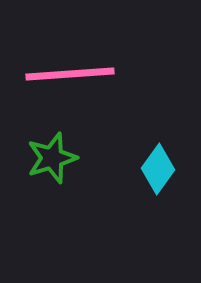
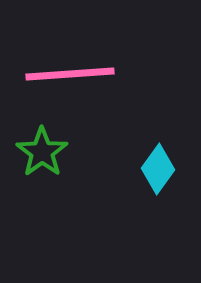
green star: moved 10 px left, 6 px up; rotated 18 degrees counterclockwise
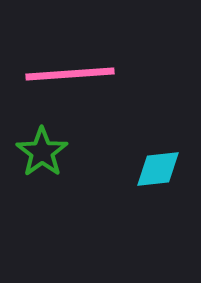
cyan diamond: rotated 48 degrees clockwise
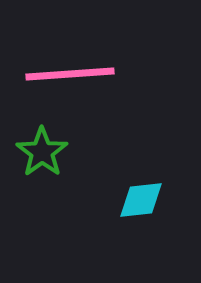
cyan diamond: moved 17 px left, 31 px down
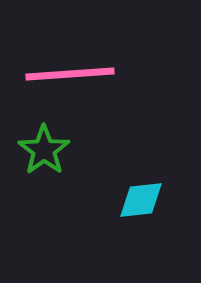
green star: moved 2 px right, 2 px up
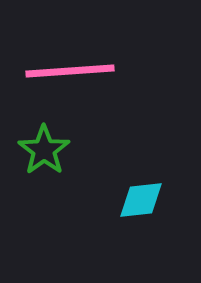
pink line: moved 3 px up
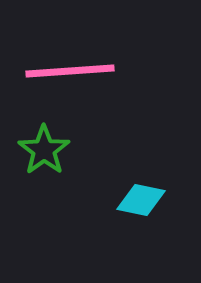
cyan diamond: rotated 18 degrees clockwise
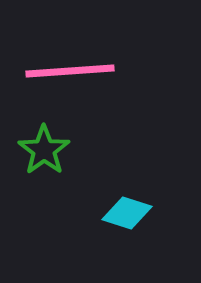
cyan diamond: moved 14 px left, 13 px down; rotated 6 degrees clockwise
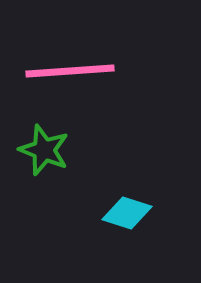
green star: rotated 15 degrees counterclockwise
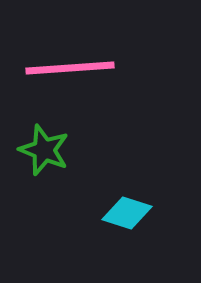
pink line: moved 3 px up
